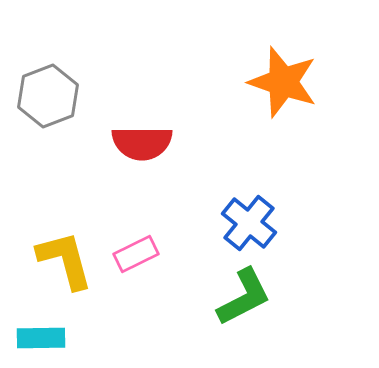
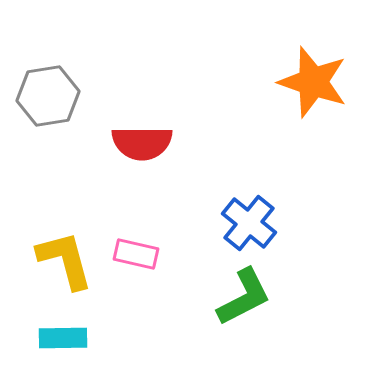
orange star: moved 30 px right
gray hexagon: rotated 12 degrees clockwise
pink rectangle: rotated 39 degrees clockwise
cyan rectangle: moved 22 px right
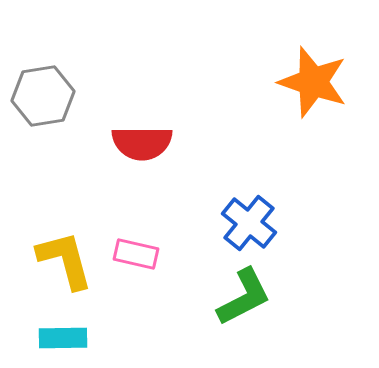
gray hexagon: moved 5 px left
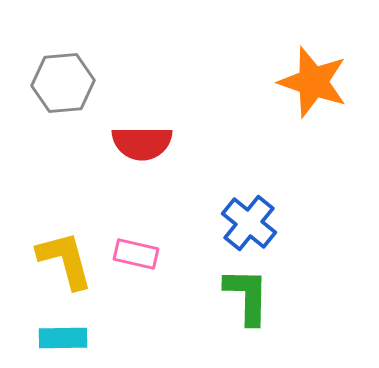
gray hexagon: moved 20 px right, 13 px up; rotated 4 degrees clockwise
green L-shape: moved 3 px right, 1 px up; rotated 62 degrees counterclockwise
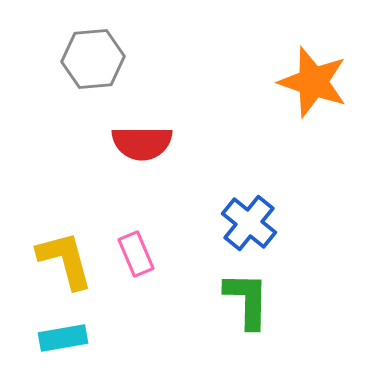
gray hexagon: moved 30 px right, 24 px up
pink rectangle: rotated 54 degrees clockwise
green L-shape: moved 4 px down
cyan rectangle: rotated 9 degrees counterclockwise
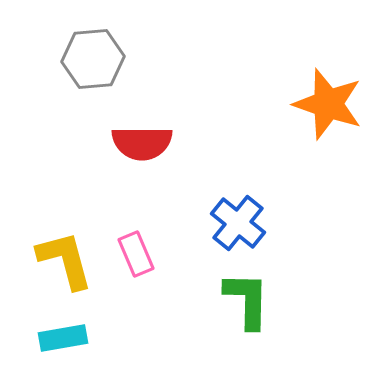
orange star: moved 15 px right, 22 px down
blue cross: moved 11 px left
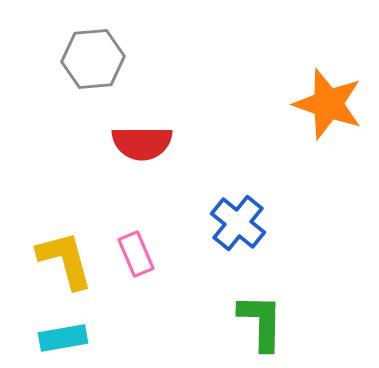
green L-shape: moved 14 px right, 22 px down
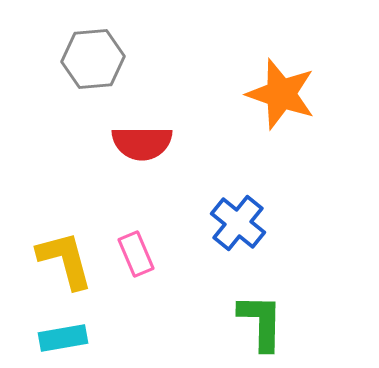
orange star: moved 47 px left, 10 px up
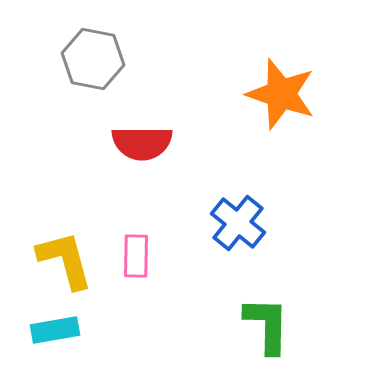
gray hexagon: rotated 16 degrees clockwise
pink rectangle: moved 2 px down; rotated 24 degrees clockwise
green L-shape: moved 6 px right, 3 px down
cyan rectangle: moved 8 px left, 8 px up
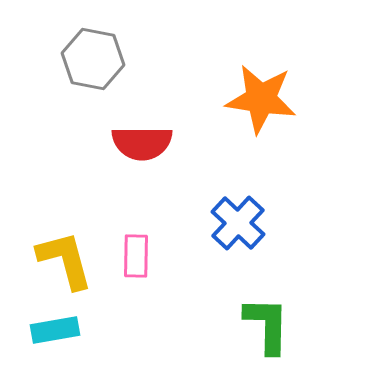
orange star: moved 20 px left, 5 px down; rotated 10 degrees counterclockwise
blue cross: rotated 4 degrees clockwise
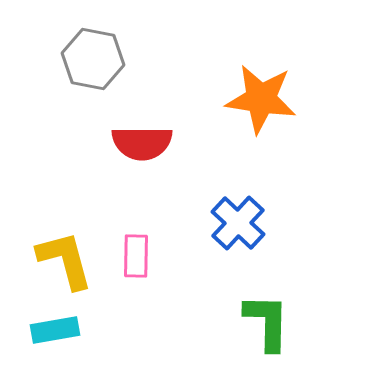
green L-shape: moved 3 px up
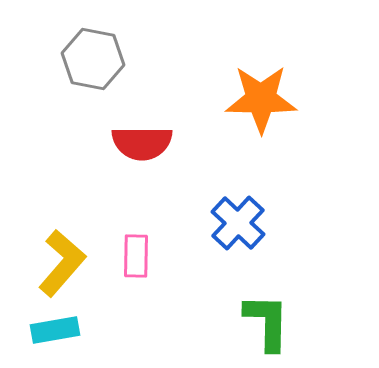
orange star: rotated 8 degrees counterclockwise
yellow L-shape: moved 3 px left, 3 px down; rotated 56 degrees clockwise
